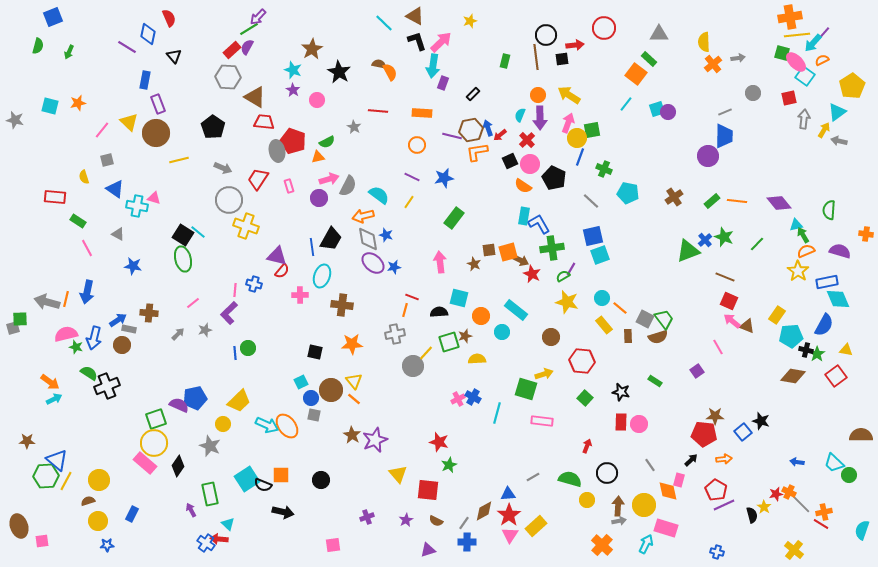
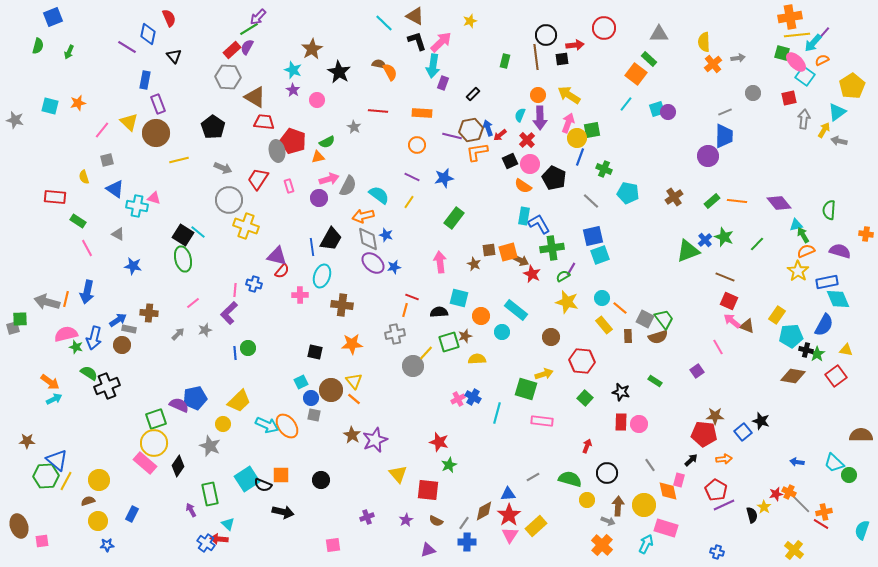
gray arrow at (619, 521): moved 11 px left; rotated 32 degrees clockwise
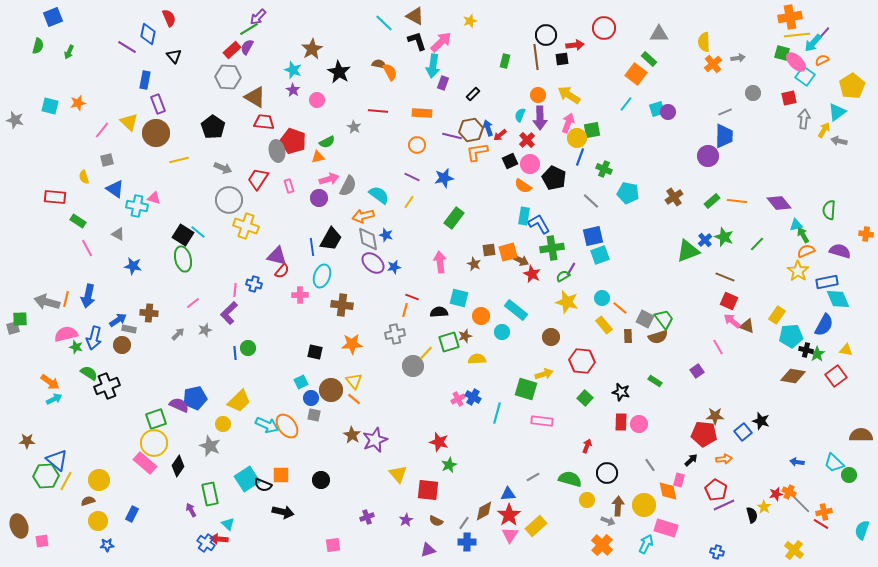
blue arrow at (87, 292): moved 1 px right, 4 px down
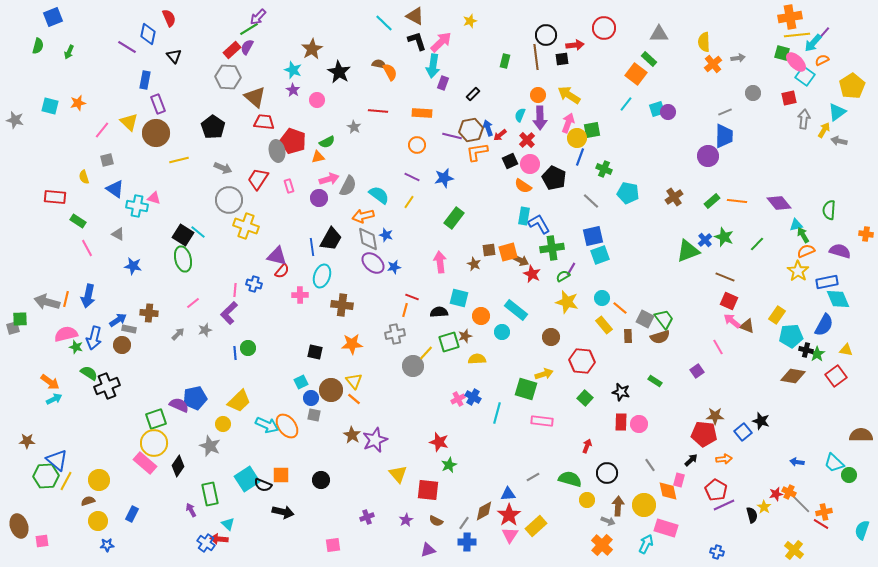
brown triangle at (255, 97): rotated 10 degrees clockwise
brown semicircle at (658, 337): moved 2 px right
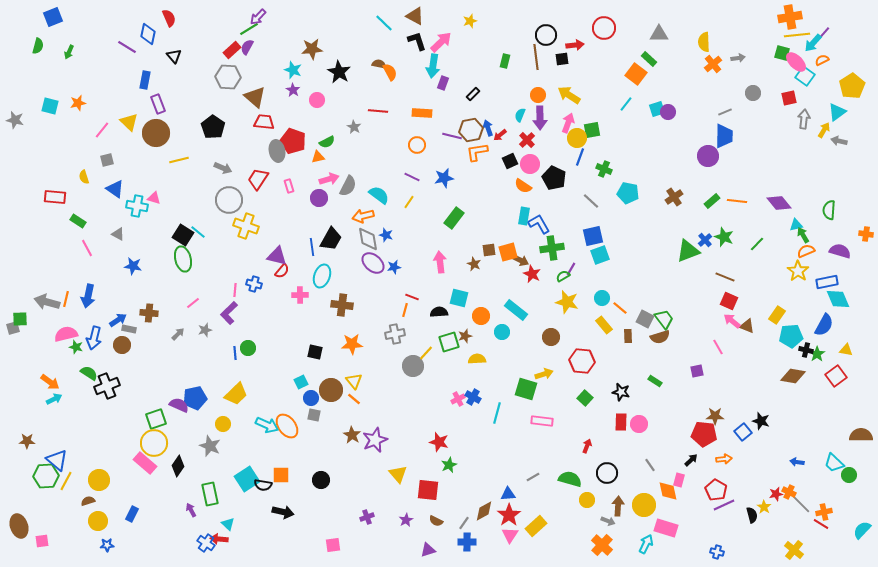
brown star at (312, 49): rotated 25 degrees clockwise
purple square at (697, 371): rotated 24 degrees clockwise
yellow trapezoid at (239, 401): moved 3 px left, 7 px up
black semicircle at (263, 485): rotated 12 degrees counterclockwise
cyan semicircle at (862, 530): rotated 24 degrees clockwise
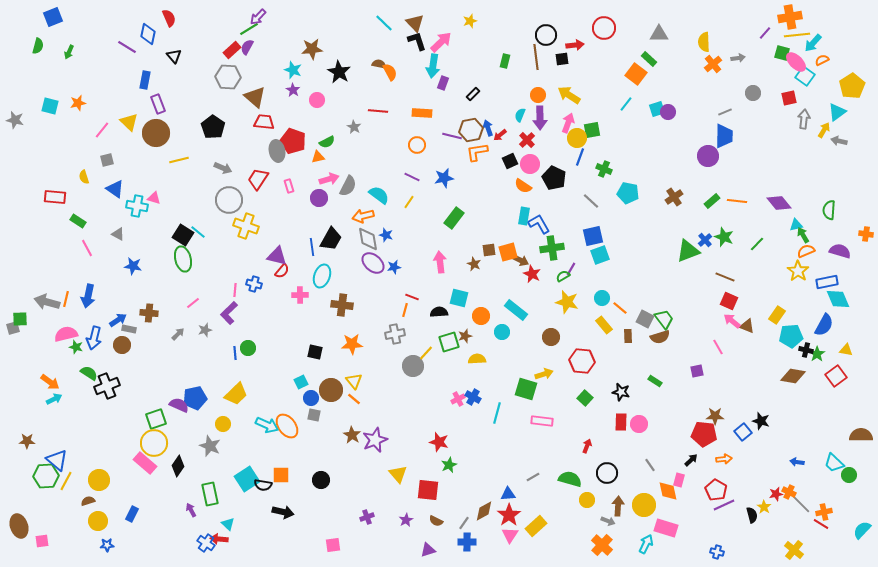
brown triangle at (415, 16): moved 7 px down; rotated 18 degrees clockwise
purple line at (824, 33): moved 59 px left
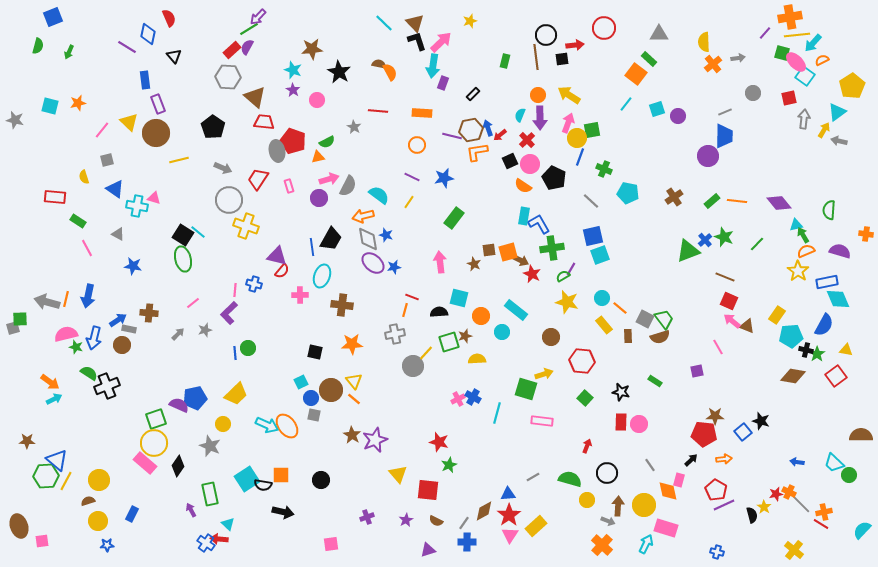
blue rectangle at (145, 80): rotated 18 degrees counterclockwise
purple circle at (668, 112): moved 10 px right, 4 px down
pink square at (333, 545): moved 2 px left, 1 px up
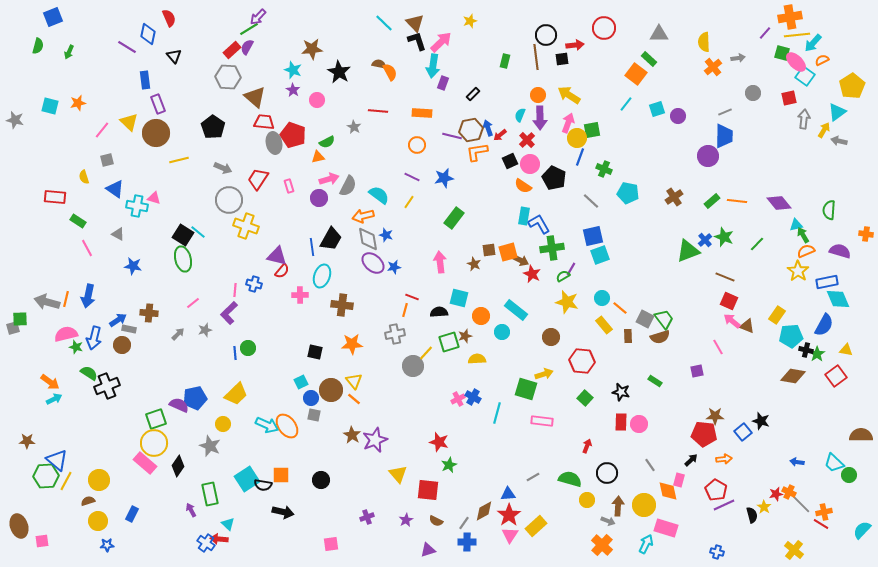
orange cross at (713, 64): moved 3 px down
red pentagon at (293, 141): moved 6 px up
gray ellipse at (277, 151): moved 3 px left, 8 px up
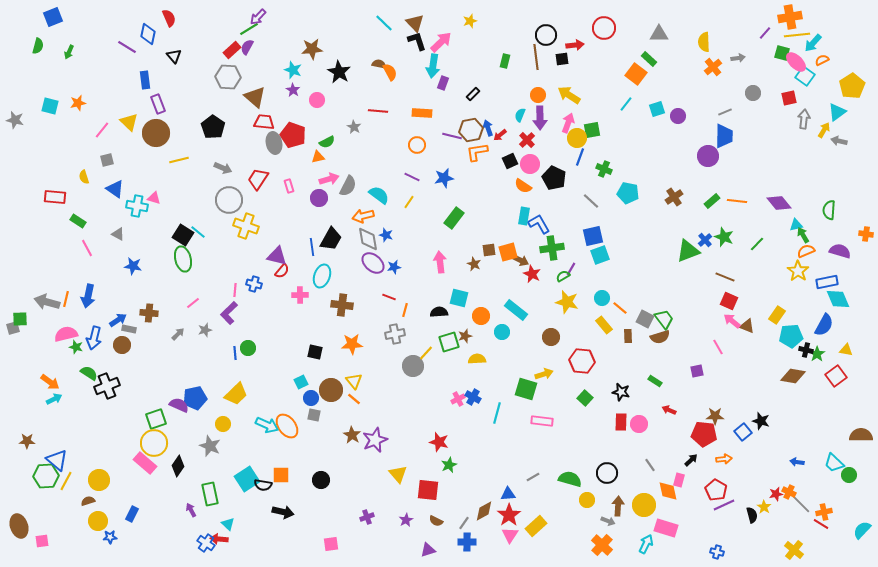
red line at (412, 297): moved 23 px left
red arrow at (587, 446): moved 82 px right, 36 px up; rotated 88 degrees counterclockwise
blue star at (107, 545): moved 3 px right, 8 px up
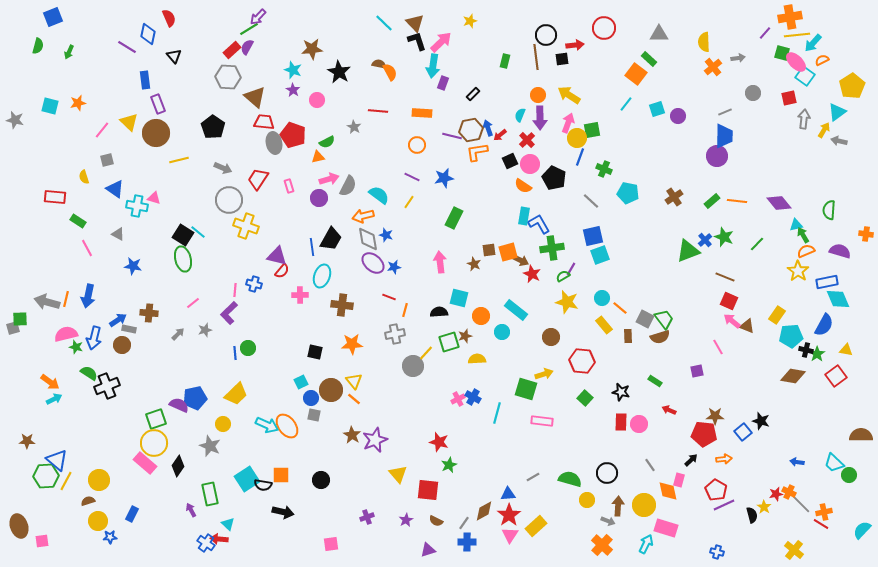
purple circle at (708, 156): moved 9 px right
green rectangle at (454, 218): rotated 10 degrees counterclockwise
